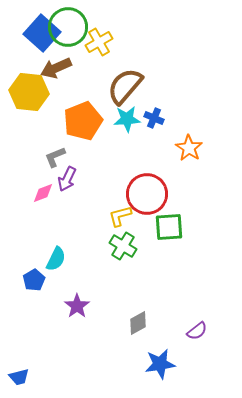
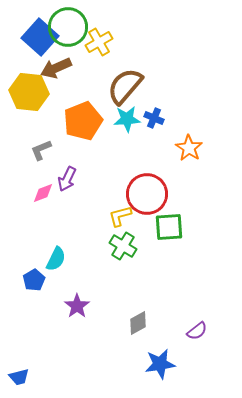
blue square: moved 2 px left, 4 px down
gray L-shape: moved 14 px left, 7 px up
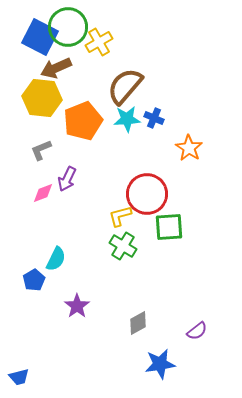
blue square: rotated 15 degrees counterclockwise
yellow hexagon: moved 13 px right, 6 px down
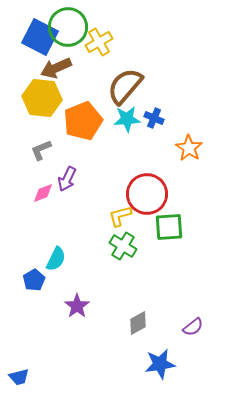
purple semicircle: moved 4 px left, 4 px up
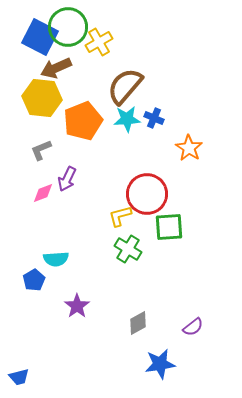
green cross: moved 5 px right, 3 px down
cyan semicircle: rotated 60 degrees clockwise
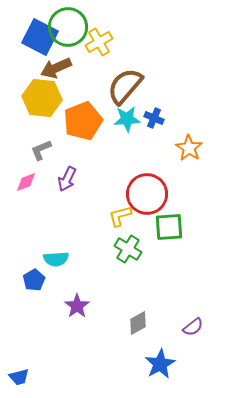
pink diamond: moved 17 px left, 11 px up
blue star: rotated 20 degrees counterclockwise
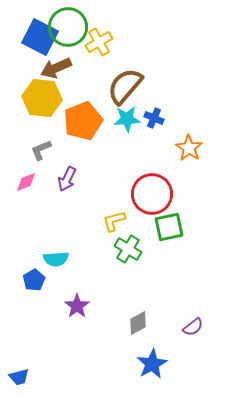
red circle: moved 5 px right
yellow L-shape: moved 6 px left, 5 px down
green square: rotated 8 degrees counterclockwise
blue star: moved 8 px left
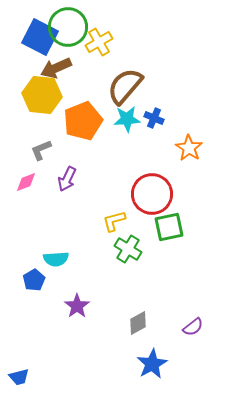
yellow hexagon: moved 3 px up
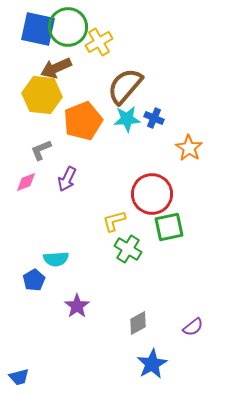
blue square: moved 2 px left, 8 px up; rotated 15 degrees counterclockwise
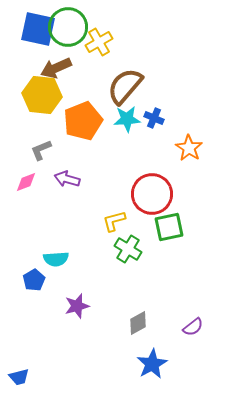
purple arrow: rotated 80 degrees clockwise
purple star: rotated 20 degrees clockwise
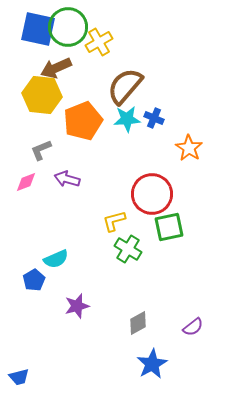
cyan semicircle: rotated 20 degrees counterclockwise
